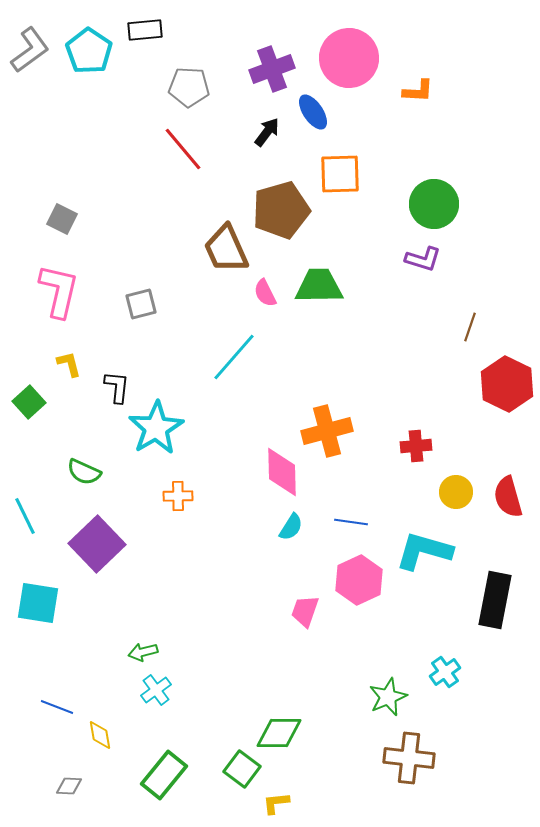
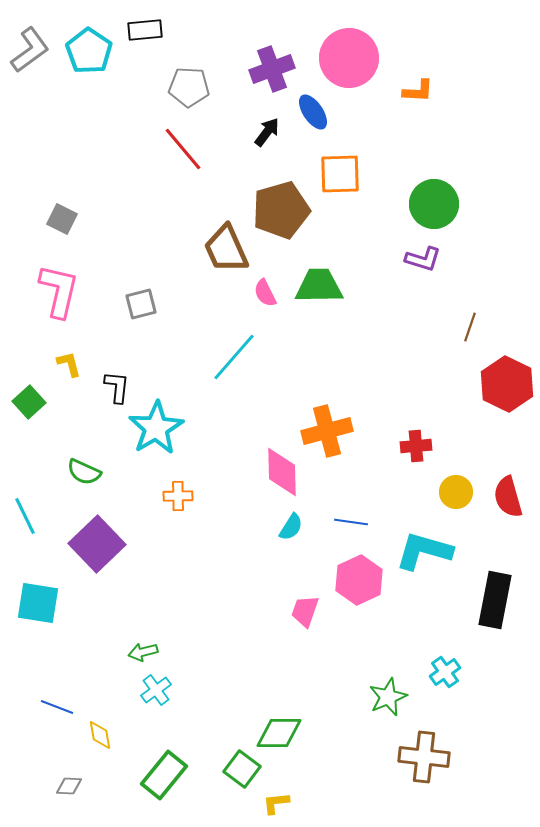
brown cross at (409, 758): moved 15 px right, 1 px up
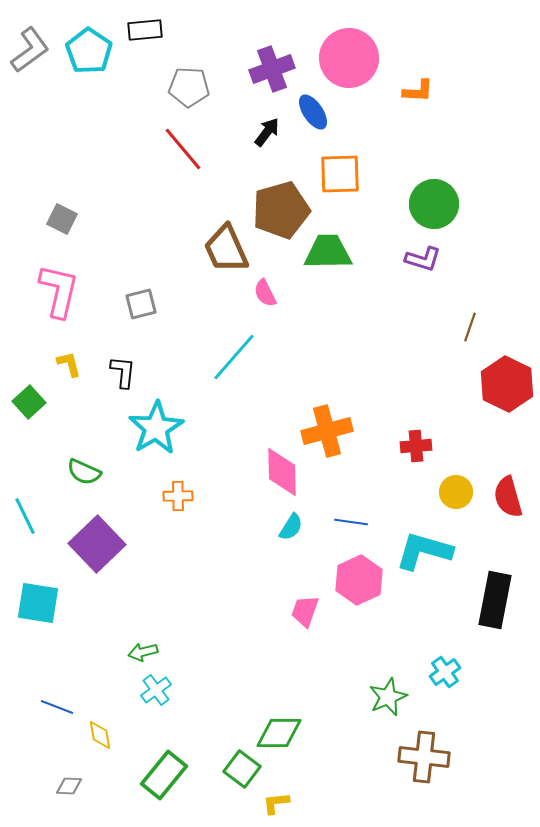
green trapezoid at (319, 286): moved 9 px right, 34 px up
black L-shape at (117, 387): moved 6 px right, 15 px up
